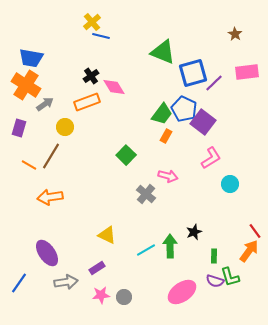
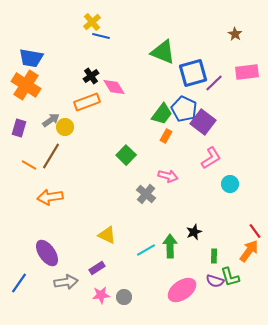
gray arrow at (45, 104): moved 6 px right, 16 px down
pink ellipse at (182, 292): moved 2 px up
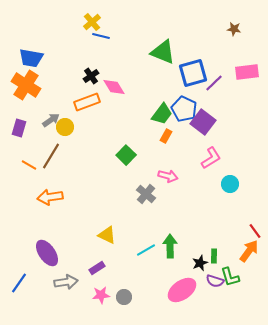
brown star at (235, 34): moved 1 px left, 5 px up; rotated 24 degrees counterclockwise
black star at (194, 232): moved 6 px right, 31 px down
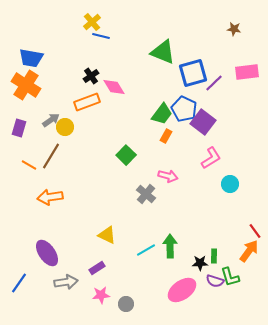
black star at (200, 263): rotated 21 degrees clockwise
gray circle at (124, 297): moved 2 px right, 7 px down
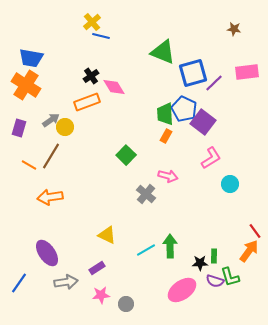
green trapezoid at (162, 114): moved 3 px right; rotated 140 degrees clockwise
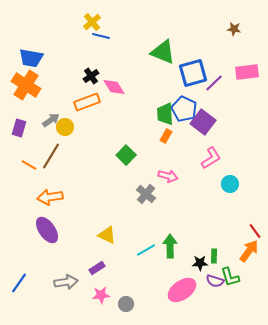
purple ellipse at (47, 253): moved 23 px up
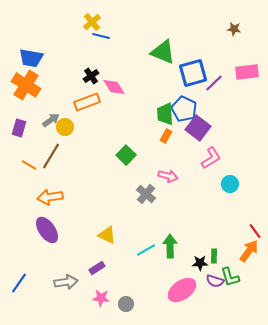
purple square at (203, 122): moved 5 px left, 6 px down
pink star at (101, 295): moved 3 px down; rotated 12 degrees clockwise
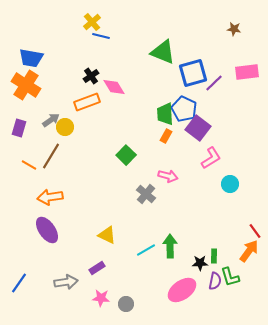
purple semicircle at (215, 281): rotated 96 degrees counterclockwise
